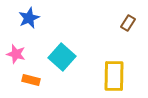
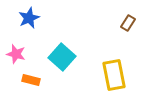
yellow rectangle: moved 1 px up; rotated 12 degrees counterclockwise
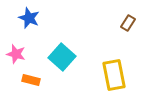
blue star: rotated 25 degrees counterclockwise
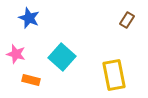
brown rectangle: moved 1 px left, 3 px up
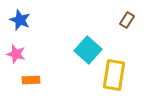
blue star: moved 9 px left, 2 px down
cyan square: moved 26 px right, 7 px up
yellow rectangle: rotated 20 degrees clockwise
orange rectangle: rotated 18 degrees counterclockwise
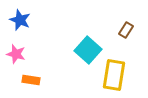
brown rectangle: moved 1 px left, 10 px down
orange rectangle: rotated 12 degrees clockwise
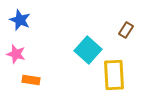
yellow rectangle: rotated 12 degrees counterclockwise
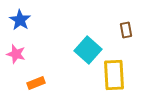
blue star: rotated 10 degrees clockwise
brown rectangle: rotated 42 degrees counterclockwise
orange rectangle: moved 5 px right, 3 px down; rotated 30 degrees counterclockwise
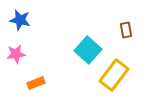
blue star: rotated 20 degrees counterclockwise
pink star: rotated 24 degrees counterclockwise
yellow rectangle: rotated 40 degrees clockwise
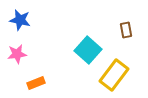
pink star: moved 1 px right
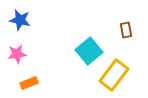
cyan square: moved 1 px right, 1 px down; rotated 8 degrees clockwise
orange rectangle: moved 7 px left
